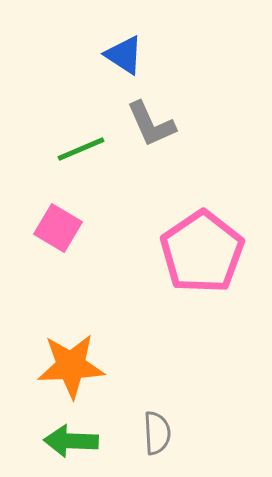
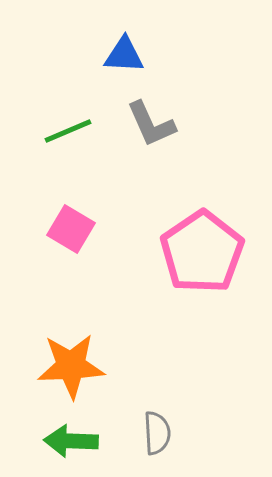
blue triangle: rotated 30 degrees counterclockwise
green line: moved 13 px left, 18 px up
pink square: moved 13 px right, 1 px down
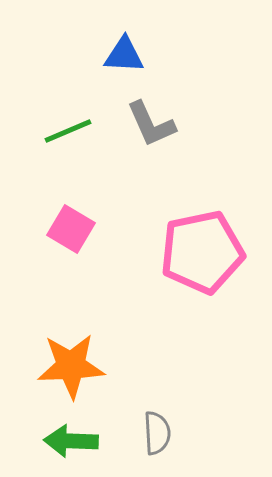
pink pentagon: rotated 22 degrees clockwise
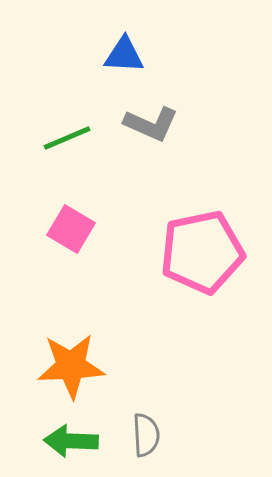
gray L-shape: rotated 42 degrees counterclockwise
green line: moved 1 px left, 7 px down
gray semicircle: moved 11 px left, 2 px down
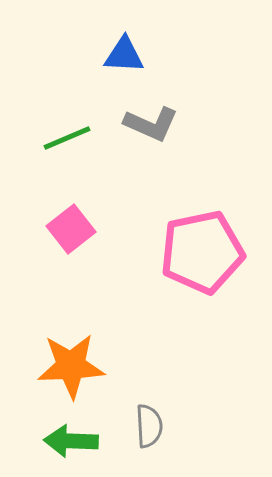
pink square: rotated 21 degrees clockwise
gray semicircle: moved 3 px right, 9 px up
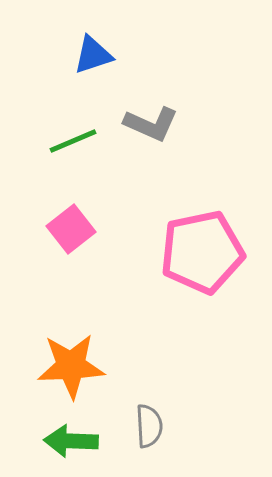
blue triangle: moved 31 px left; rotated 21 degrees counterclockwise
green line: moved 6 px right, 3 px down
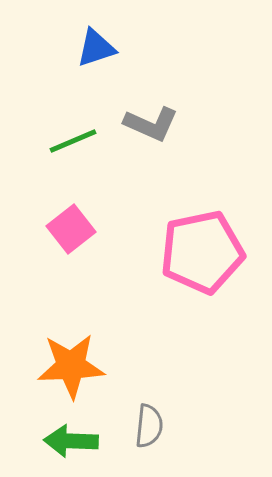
blue triangle: moved 3 px right, 7 px up
gray semicircle: rotated 9 degrees clockwise
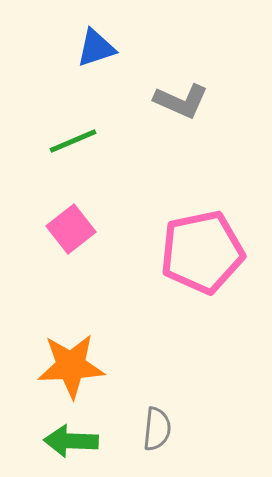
gray L-shape: moved 30 px right, 23 px up
gray semicircle: moved 8 px right, 3 px down
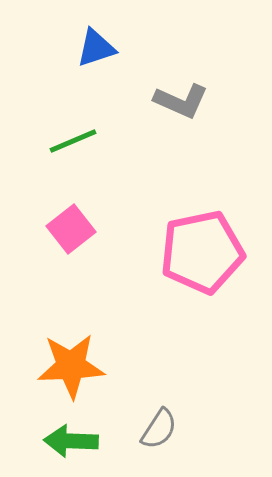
gray semicircle: moved 2 px right; rotated 27 degrees clockwise
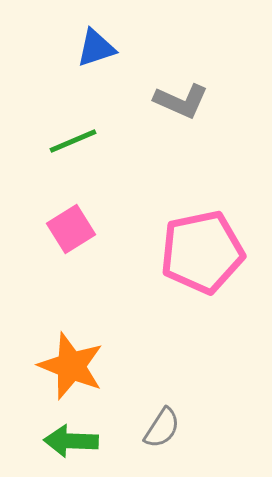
pink square: rotated 6 degrees clockwise
orange star: rotated 24 degrees clockwise
gray semicircle: moved 3 px right, 1 px up
